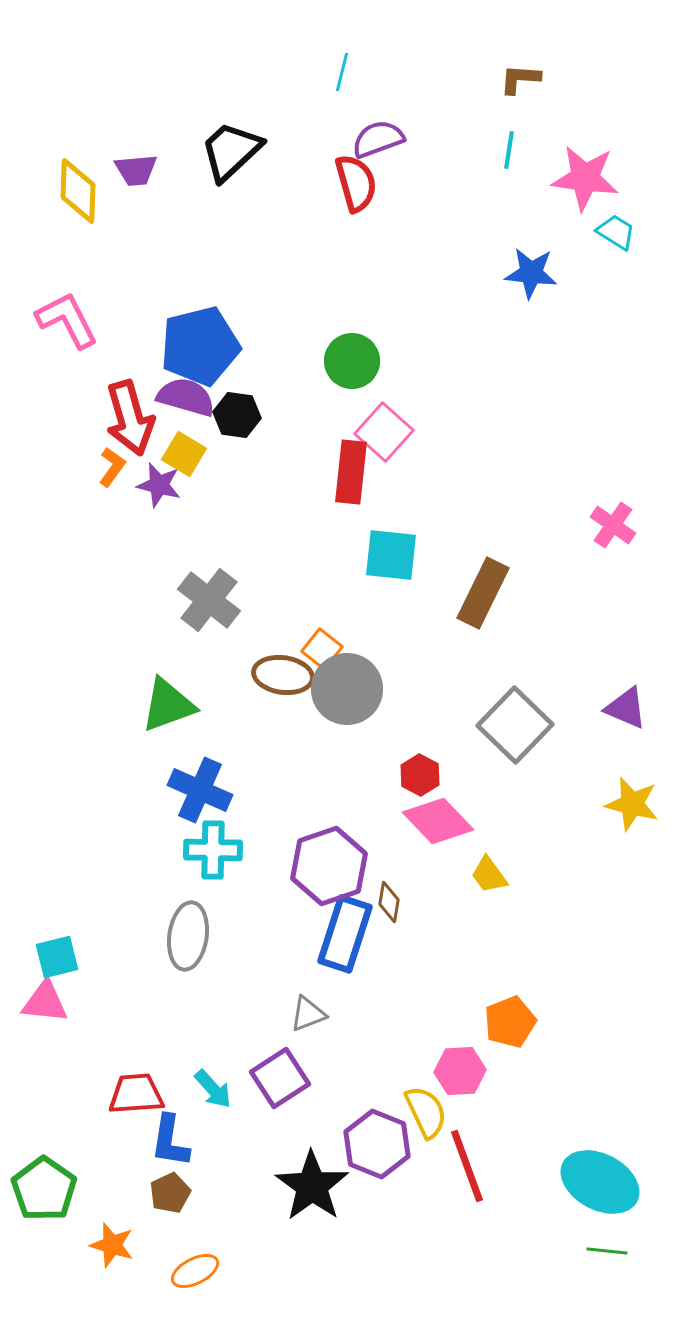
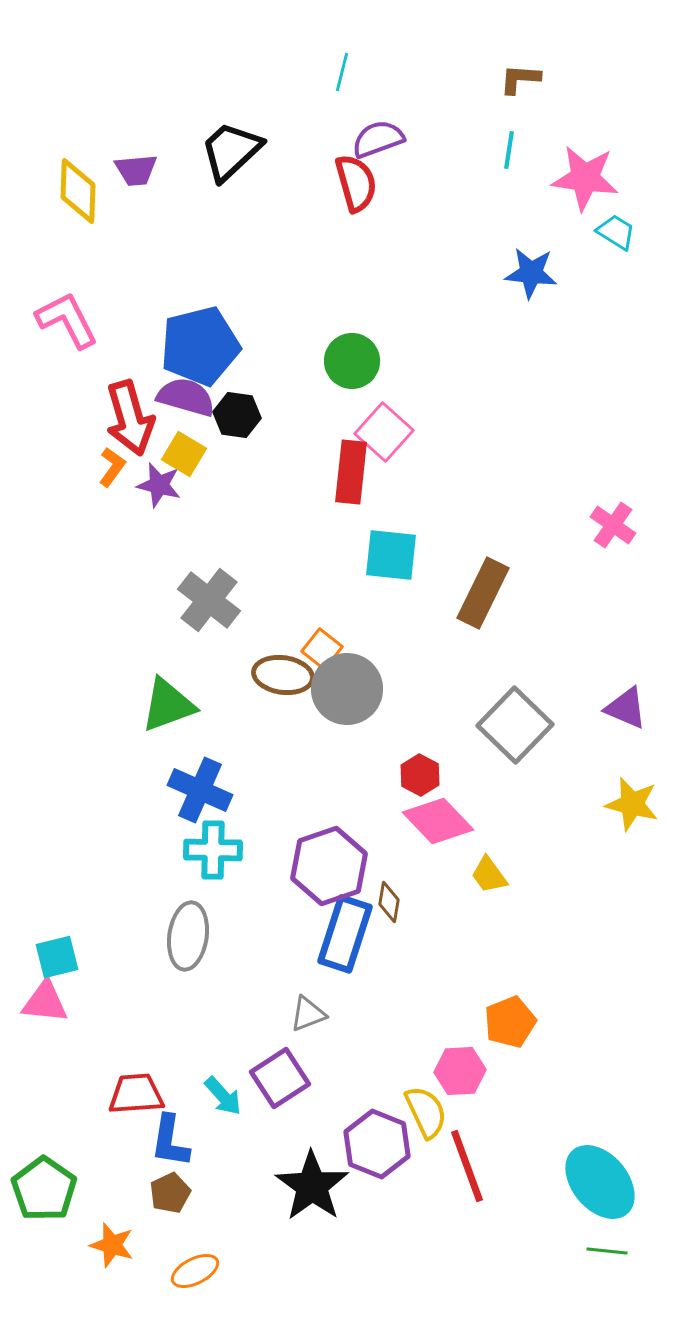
cyan arrow at (213, 1089): moved 10 px right, 7 px down
cyan ellipse at (600, 1182): rotated 22 degrees clockwise
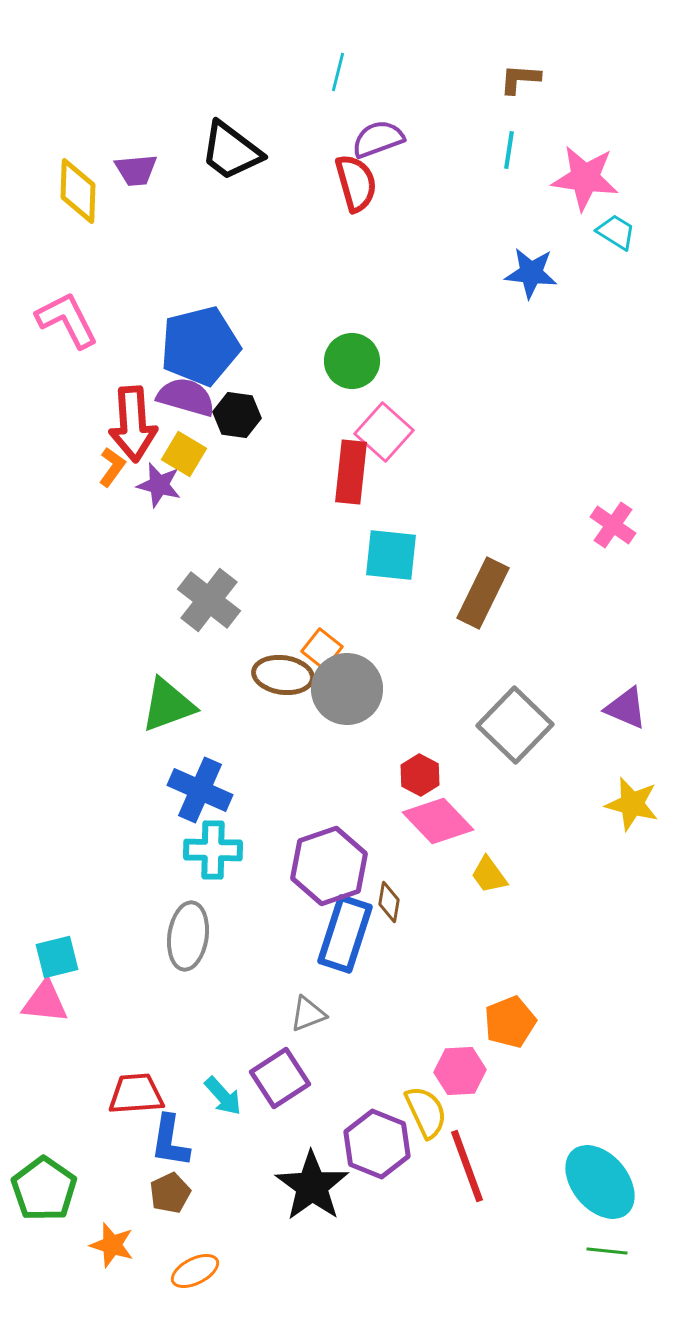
cyan line at (342, 72): moved 4 px left
black trapezoid at (231, 151): rotated 100 degrees counterclockwise
red arrow at (130, 418): moved 3 px right, 6 px down; rotated 12 degrees clockwise
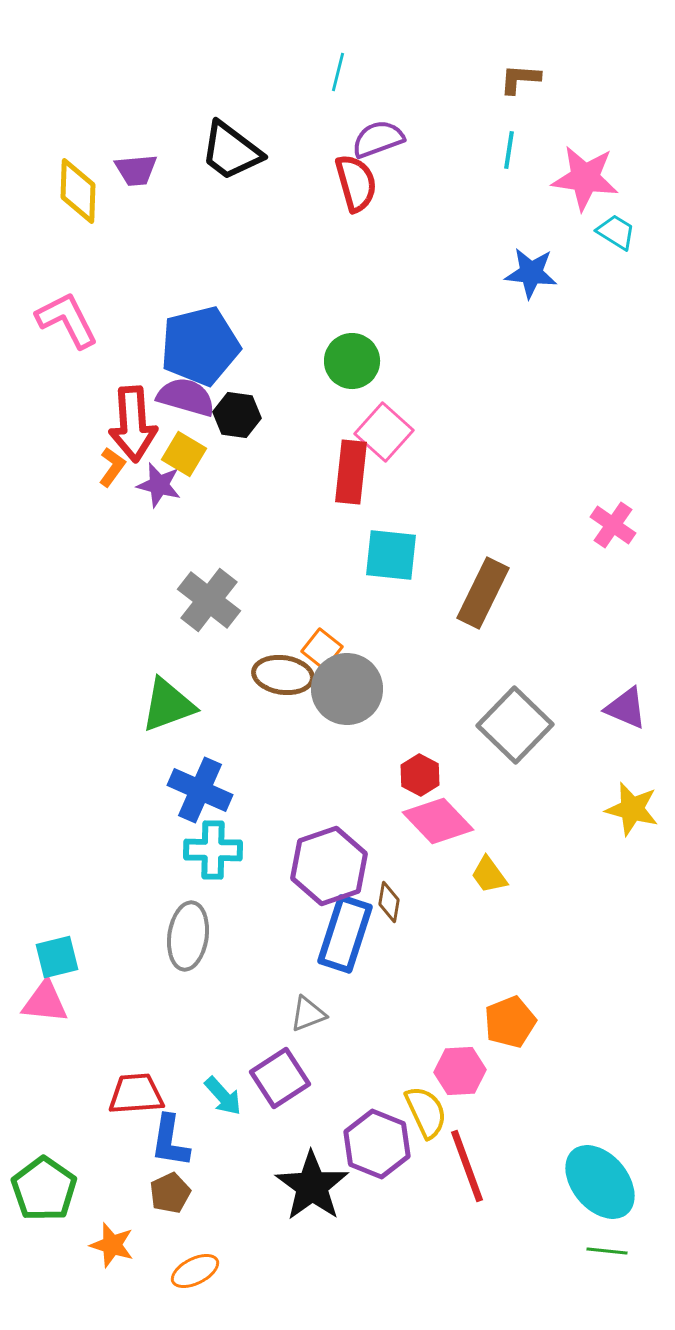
yellow star at (632, 804): moved 5 px down
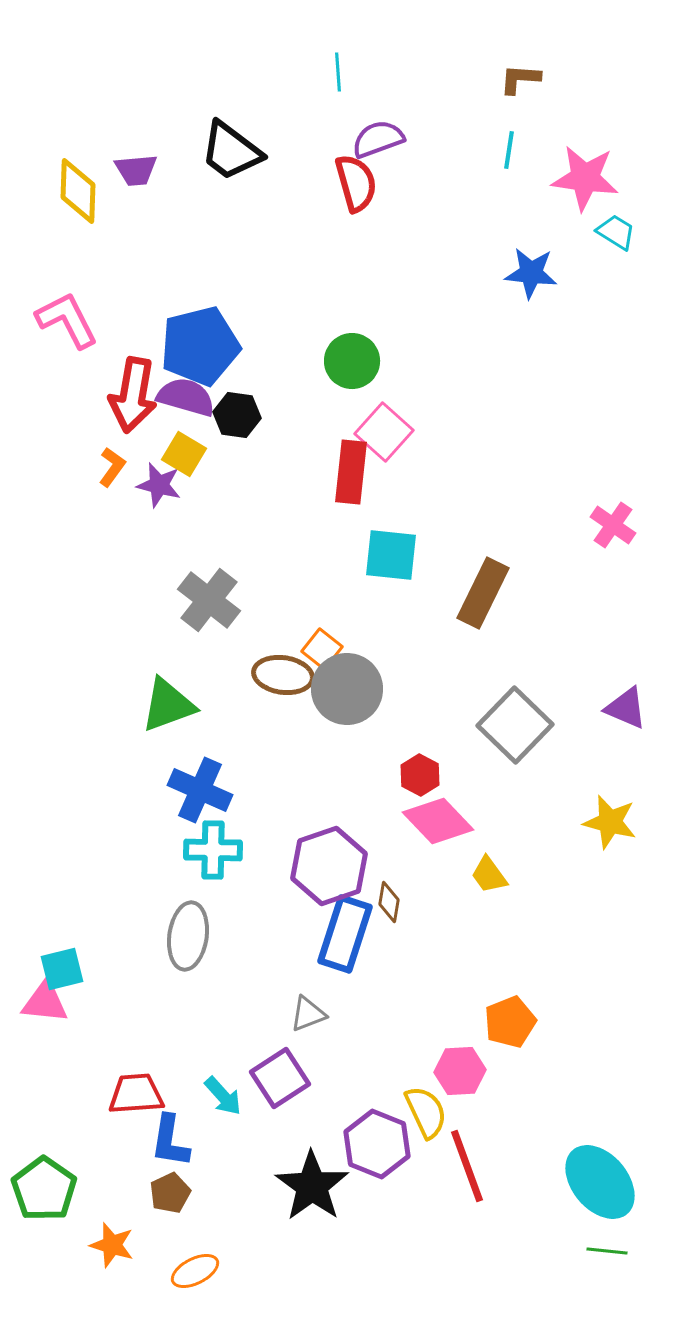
cyan line at (338, 72): rotated 18 degrees counterclockwise
red arrow at (133, 424): moved 29 px up; rotated 14 degrees clockwise
yellow star at (632, 809): moved 22 px left, 13 px down
cyan square at (57, 957): moved 5 px right, 12 px down
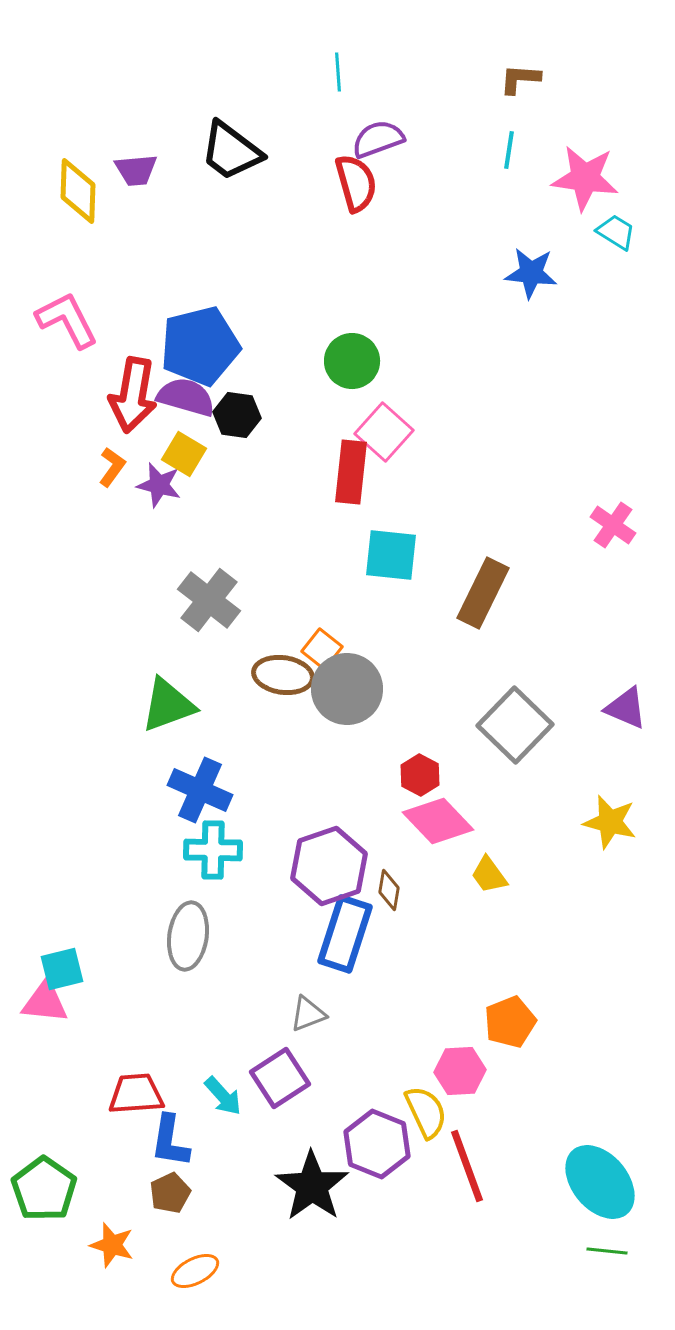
brown diamond at (389, 902): moved 12 px up
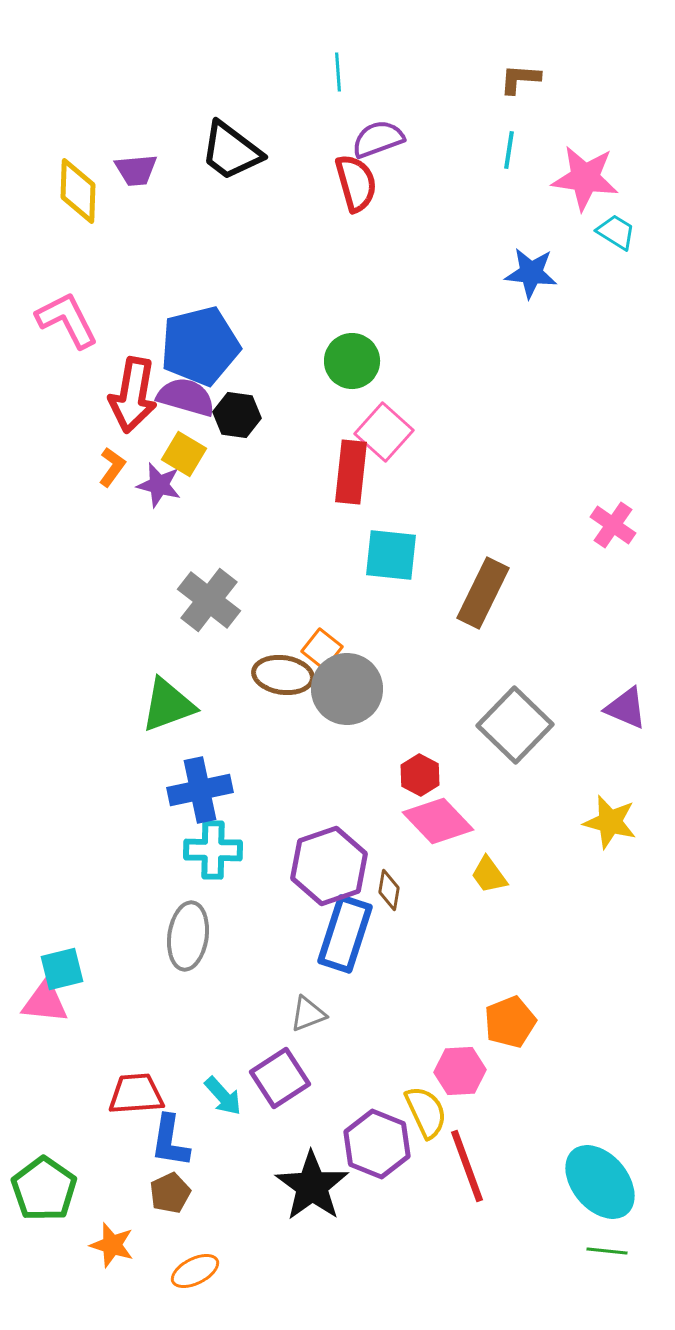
blue cross at (200, 790): rotated 36 degrees counterclockwise
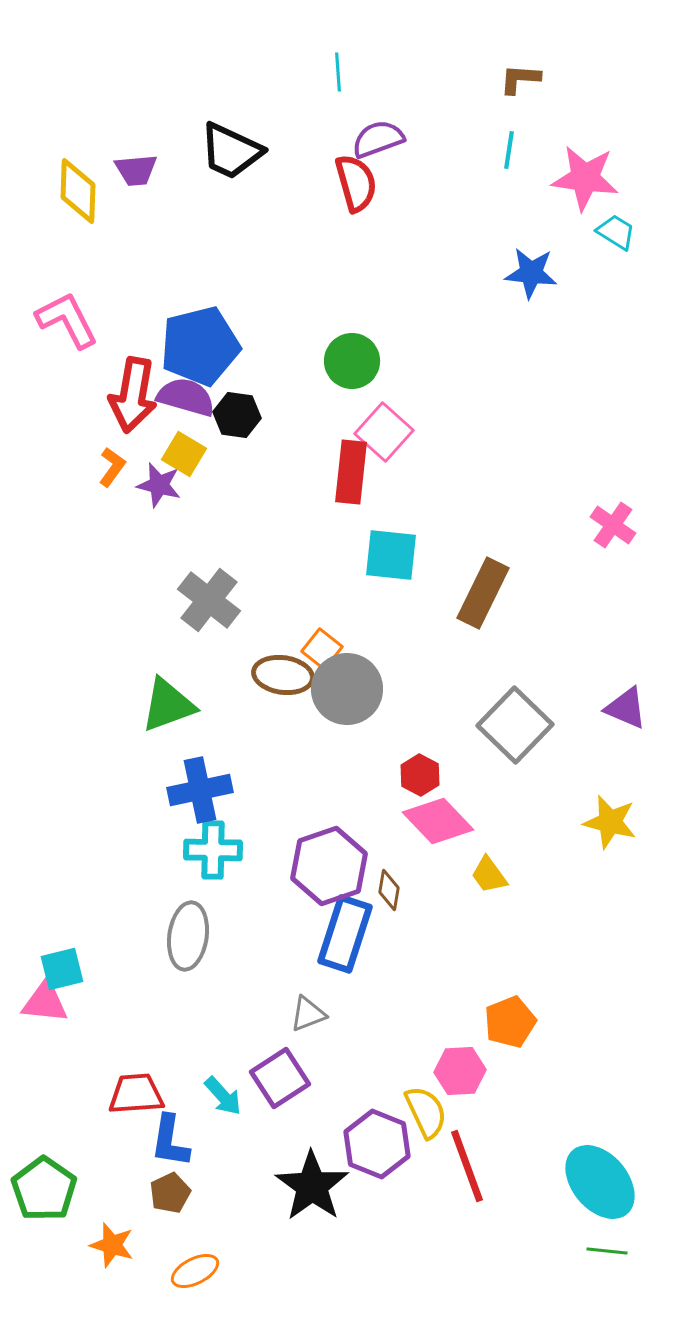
black trapezoid at (231, 151): rotated 12 degrees counterclockwise
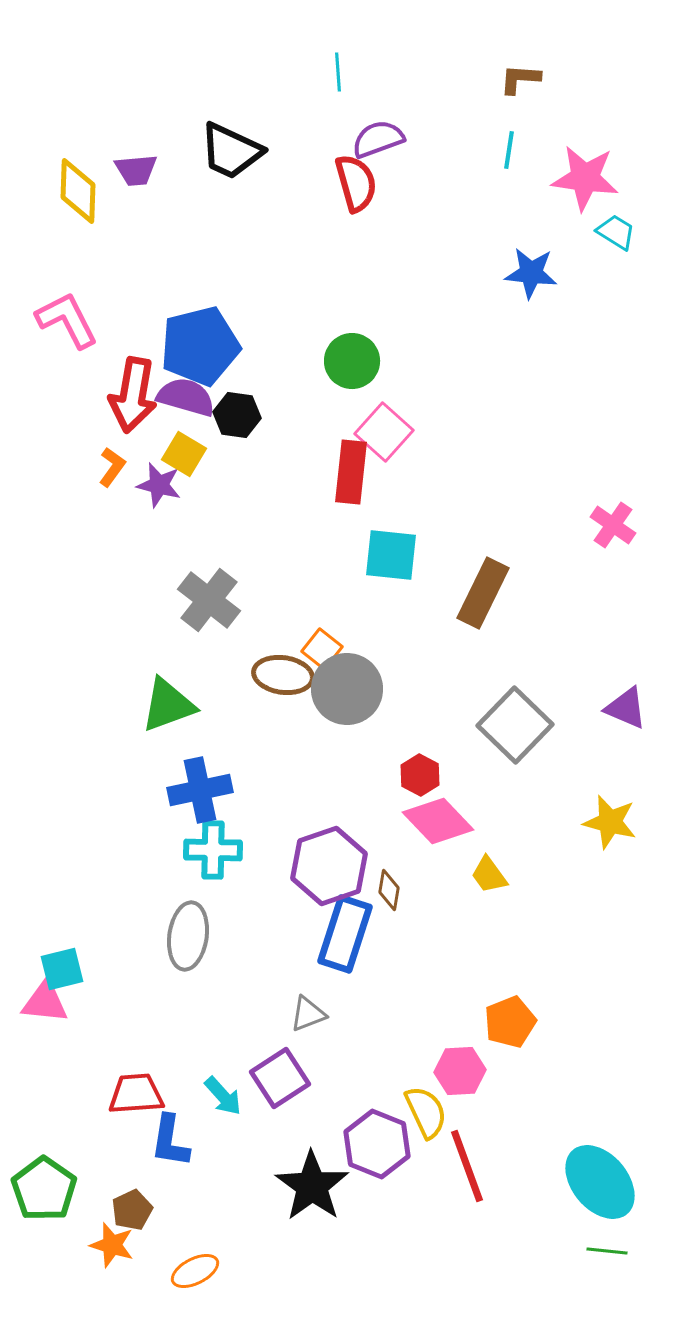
brown pentagon at (170, 1193): moved 38 px left, 17 px down
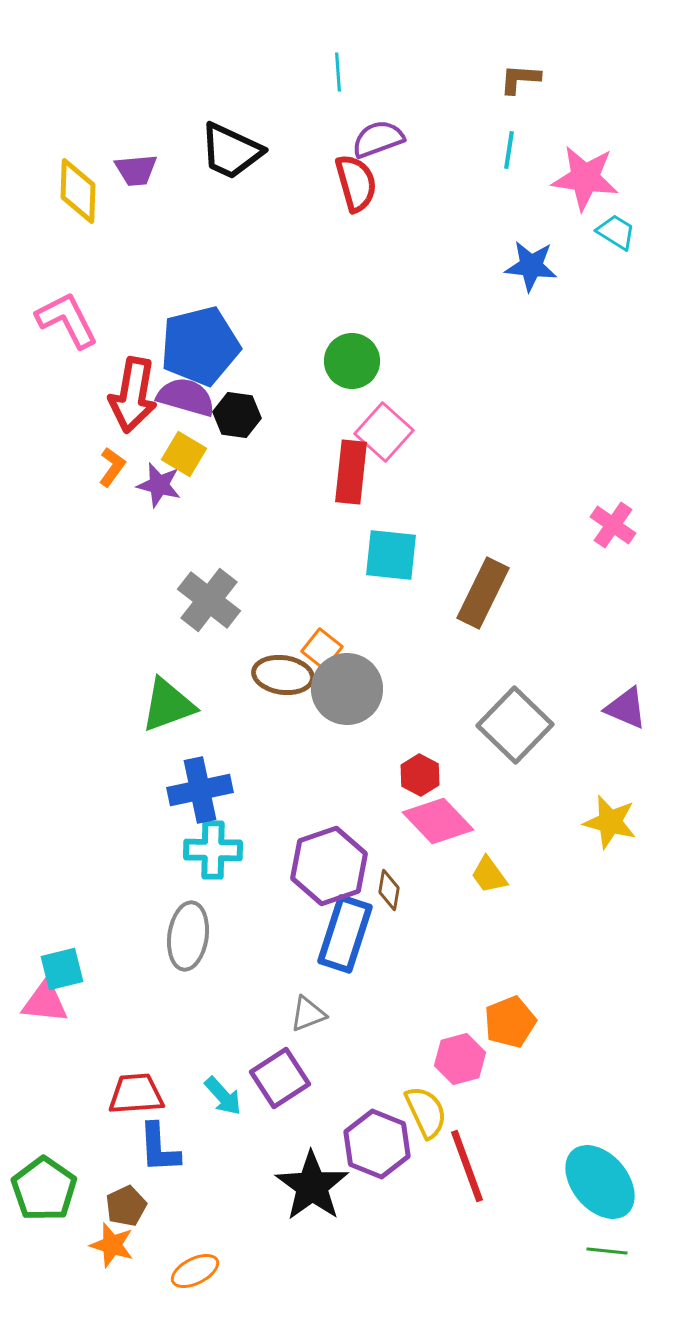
blue star at (531, 273): moved 7 px up
pink hexagon at (460, 1071): moved 12 px up; rotated 12 degrees counterclockwise
blue L-shape at (170, 1141): moved 11 px left, 7 px down; rotated 12 degrees counterclockwise
brown pentagon at (132, 1210): moved 6 px left, 4 px up
